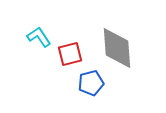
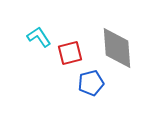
red square: moved 1 px up
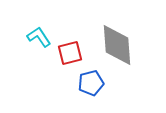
gray diamond: moved 3 px up
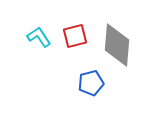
gray diamond: rotated 9 degrees clockwise
red square: moved 5 px right, 17 px up
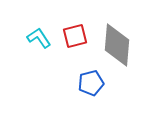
cyan L-shape: moved 1 px down
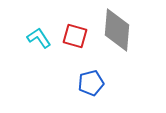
red square: rotated 30 degrees clockwise
gray diamond: moved 15 px up
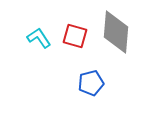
gray diamond: moved 1 px left, 2 px down
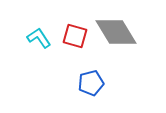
gray diamond: rotated 36 degrees counterclockwise
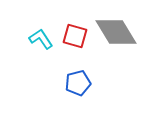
cyan L-shape: moved 2 px right, 1 px down
blue pentagon: moved 13 px left
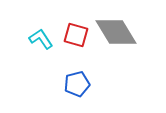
red square: moved 1 px right, 1 px up
blue pentagon: moved 1 px left, 1 px down
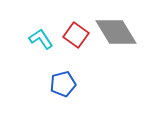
red square: rotated 20 degrees clockwise
blue pentagon: moved 14 px left
